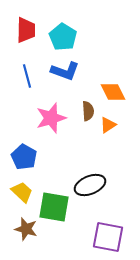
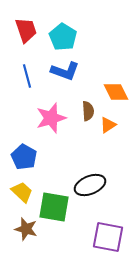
red trapezoid: rotated 20 degrees counterclockwise
orange diamond: moved 3 px right
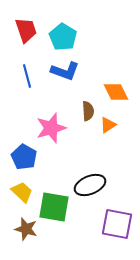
pink star: moved 10 px down
purple square: moved 9 px right, 13 px up
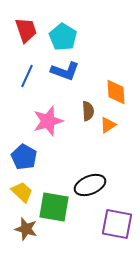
blue line: rotated 40 degrees clockwise
orange diamond: rotated 24 degrees clockwise
pink star: moved 3 px left, 7 px up
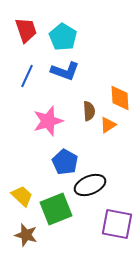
orange diamond: moved 4 px right, 6 px down
brown semicircle: moved 1 px right
blue pentagon: moved 41 px right, 5 px down
yellow trapezoid: moved 4 px down
green square: moved 2 px right, 2 px down; rotated 32 degrees counterclockwise
brown star: moved 6 px down
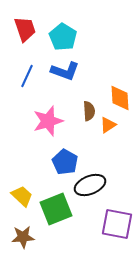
red trapezoid: moved 1 px left, 1 px up
brown star: moved 3 px left, 2 px down; rotated 20 degrees counterclockwise
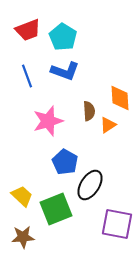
red trapezoid: moved 3 px right, 1 px down; rotated 88 degrees clockwise
blue line: rotated 45 degrees counterclockwise
black ellipse: rotated 36 degrees counterclockwise
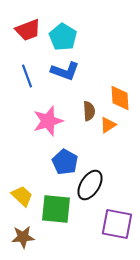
green square: rotated 28 degrees clockwise
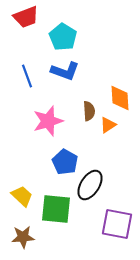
red trapezoid: moved 2 px left, 13 px up
